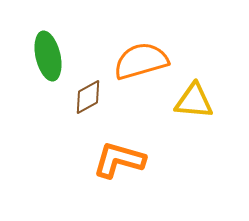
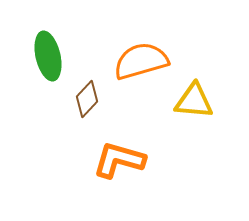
brown diamond: moved 1 px left, 2 px down; rotated 18 degrees counterclockwise
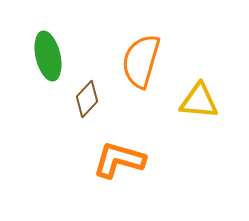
orange semicircle: rotated 58 degrees counterclockwise
yellow triangle: moved 5 px right
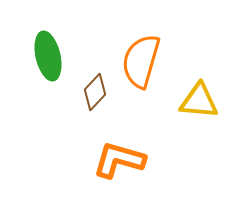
brown diamond: moved 8 px right, 7 px up
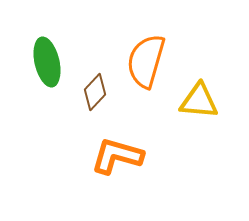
green ellipse: moved 1 px left, 6 px down
orange semicircle: moved 5 px right
orange L-shape: moved 2 px left, 4 px up
